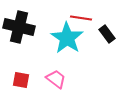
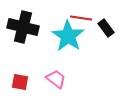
black cross: moved 4 px right
black rectangle: moved 1 px left, 6 px up
cyan star: moved 1 px right, 2 px up
red square: moved 1 px left, 2 px down
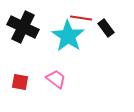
black cross: rotated 12 degrees clockwise
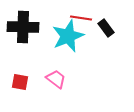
black cross: rotated 24 degrees counterclockwise
cyan star: rotated 16 degrees clockwise
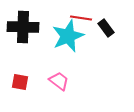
pink trapezoid: moved 3 px right, 2 px down
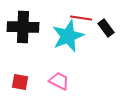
pink trapezoid: rotated 10 degrees counterclockwise
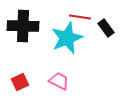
red line: moved 1 px left, 1 px up
black cross: moved 1 px up
cyan star: moved 1 px left, 2 px down
red square: rotated 36 degrees counterclockwise
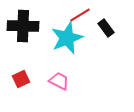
red line: moved 2 px up; rotated 40 degrees counterclockwise
red square: moved 1 px right, 3 px up
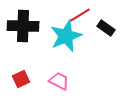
black rectangle: rotated 18 degrees counterclockwise
cyan star: moved 1 px left, 2 px up
